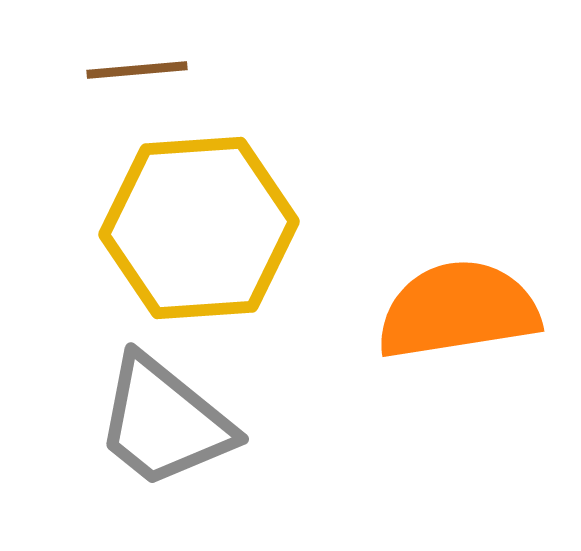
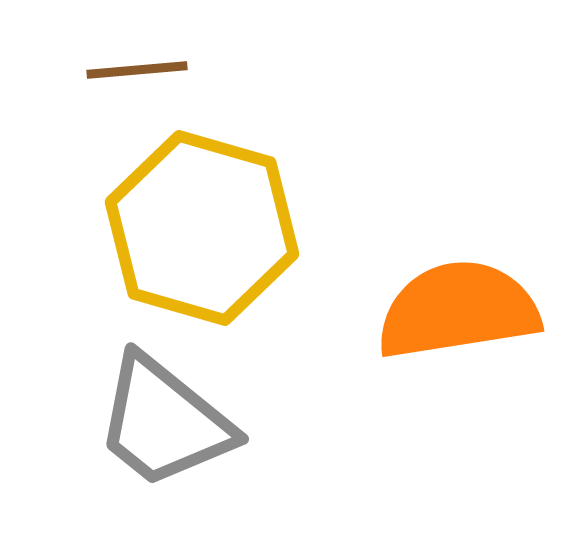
yellow hexagon: moved 3 px right; rotated 20 degrees clockwise
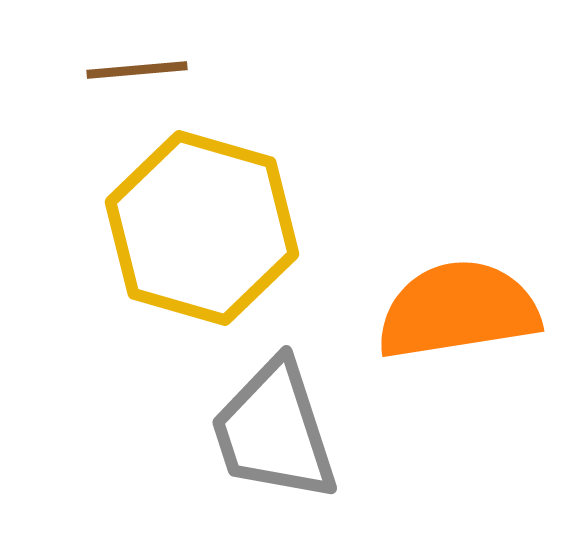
gray trapezoid: moved 110 px right, 9 px down; rotated 33 degrees clockwise
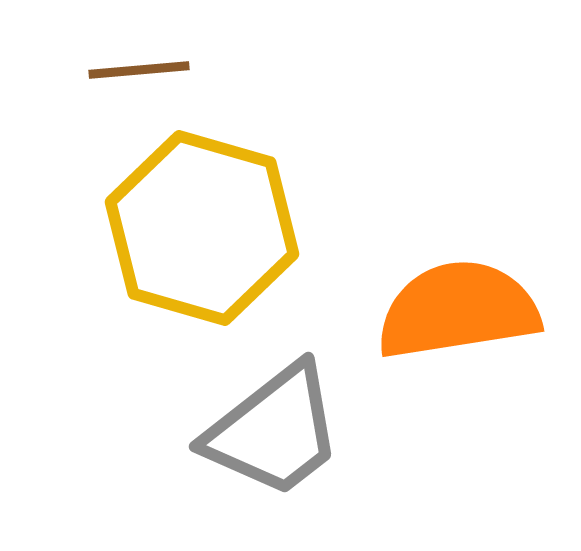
brown line: moved 2 px right
gray trapezoid: rotated 110 degrees counterclockwise
